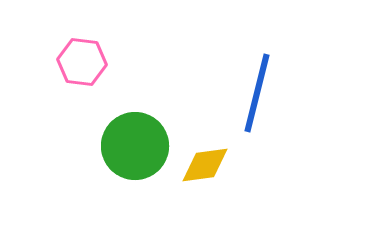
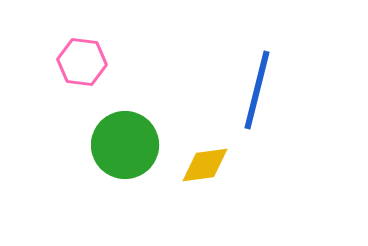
blue line: moved 3 px up
green circle: moved 10 px left, 1 px up
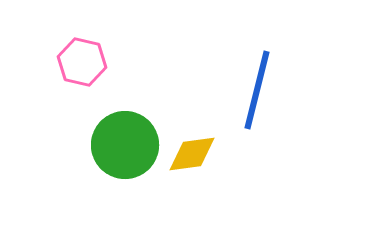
pink hexagon: rotated 6 degrees clockwise
yellow diamond: moved 13 px left, 11 px up
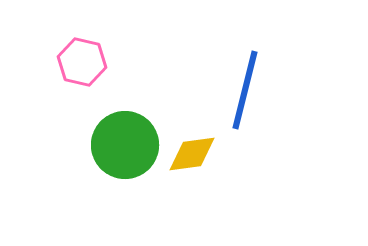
blue line: moved 12 px left
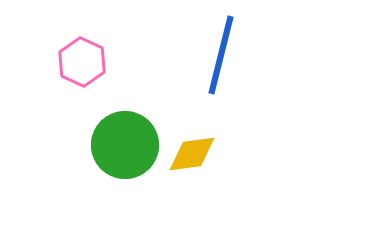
pink hexagon: rotated 12 degrees clockwise
blue line: moved 24 px left, 35 px up
